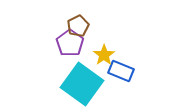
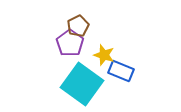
yellow star: rotated 20 degrees counterclockwise
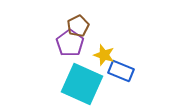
cyan square: rotated 12 degrees counterclockwise
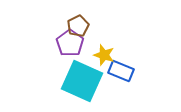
cyan square: moved 3 px up
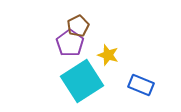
yellow star: moved 4 px right
blue rectangle: moved 20 px right, 14 px down
cyan square: rotated 33 degrees clockwise
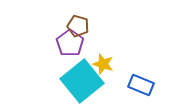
brown pentagon: rotated 30 degrees counterclockwise
yellow star: moved 5 px left, 9 px down
cyan square: rotated 6 degrees counterclockwise
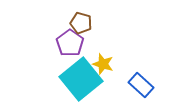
brown pentagon: moved 3 px right, 3 px up
cyan square: moved 1 px left, 2 px up
blue rectangle: rotated 20 degrees clockwise
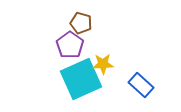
purple pentagon: moved 2 px down
yellow star: rotated 20 degrees counterclockwise
cyan square: rotated 15 degrees clockwise
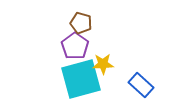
purple pentagon: moved 5 px right, 1 px down
cyan square: rotated 9 degrees clockwise
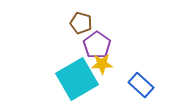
purple pentagon: moved 22 px right, 1 px up
yellow star: moved 1 px left
cyan square: moved 4 px left; rotated 15 degrees counterclockwise
